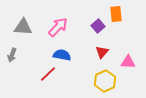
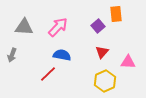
gray triangle: moved 1 px right
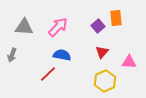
orange rectangle: moved 4 px down
pink triangle: moved 1 px right
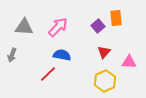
red triangle: moved 2 px right
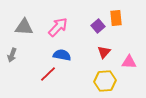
yellow hexagon: rotated 20 degrees clockwise
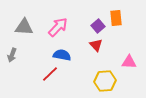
red triangle: moved 8 px left, 7 px up; rotated 24 degrees counterclockwise
red line: moved 2 px right
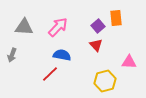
yellow hexagon: rotated 10 degrees counterclockwise
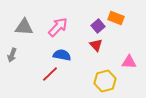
orange rectangle: rotated 63 degrees counterclockwise
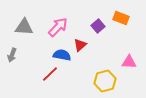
orange rectangle: moved 5 px right
red triangle: moved 16 px left; rotated 32 degrees clockwise
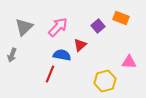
gray triangle: rotated 48 degrees counterclockwise
red line: rotated 24 degrees counterclockwise
